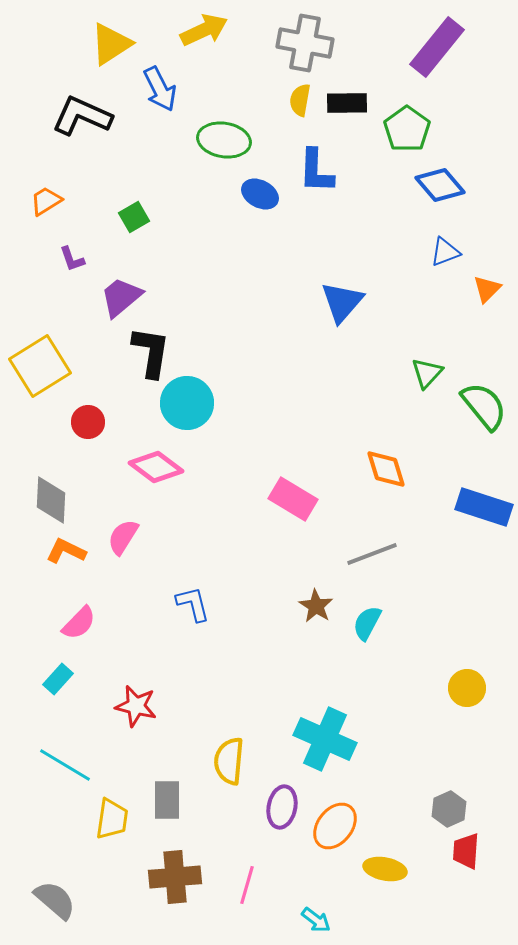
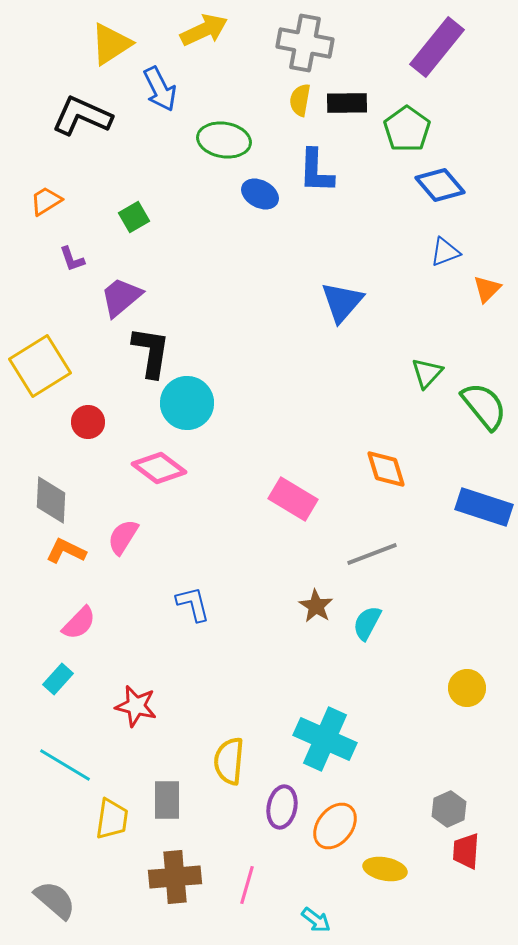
pink diamond at (156, 467): moved 3 px right, 1 px down
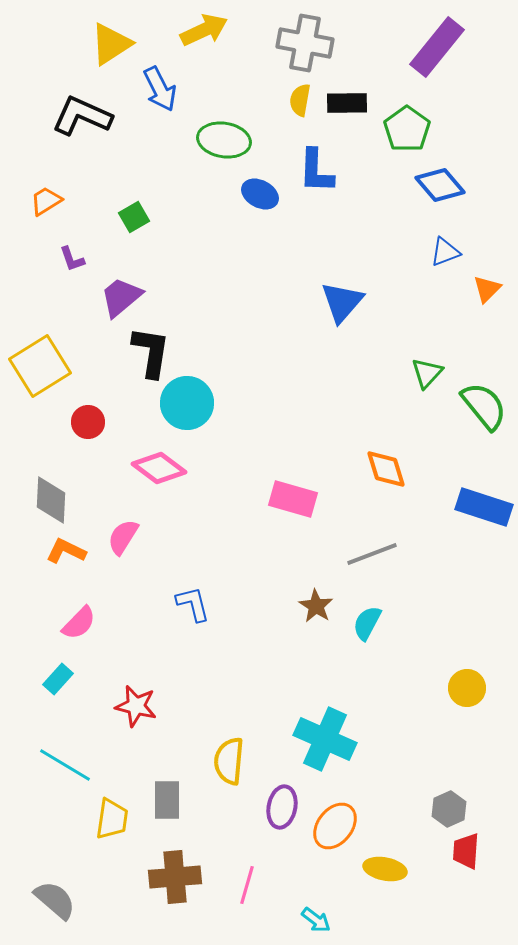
pink rectangle at (293, 499): rotated 15 degrees counterclockwise
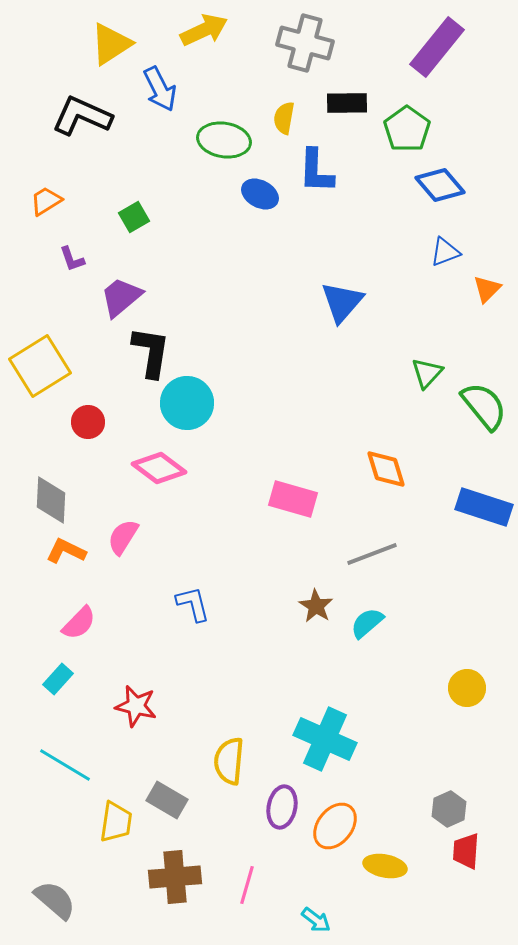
gray cross at (305, 43): rotated 4 degrees clockwise
yellow semicircle at (300, 100): moved 16 px left, 18 px down
cyan semicircle at (367, 623): rotated 21 degrees clockwise
gray rectangle at (167, 800): rotated 60 degrees counterclockwise
yellow trapezoid at (112, 819): moved 4 px right, 3 px down
yellow ellipse at (385, 869): moved 3 px up
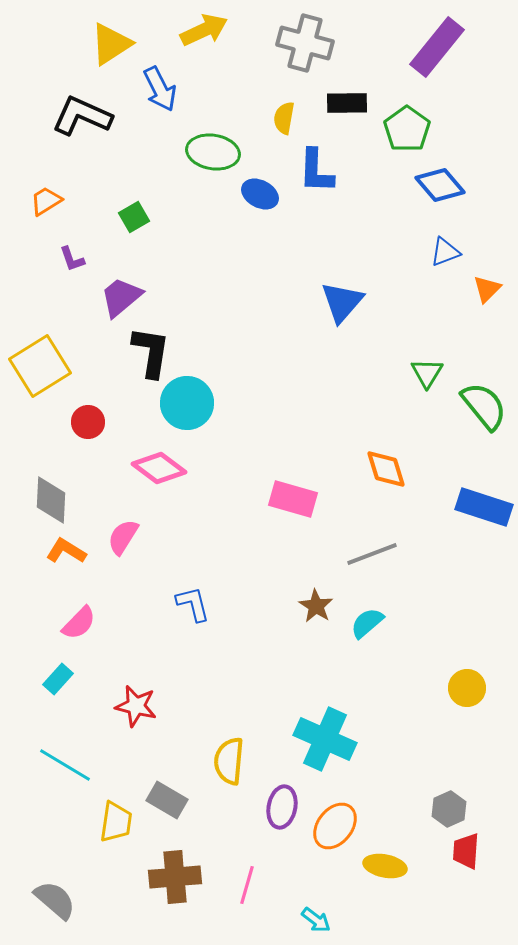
green ellipse at (224, 140): moved 11 px left, 12 px down
green triangle at (427, 373): rotated 12 degrees counterclockwise
orange L-shape at (66, 551): rotated 6 degrees clockwise
